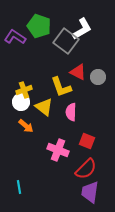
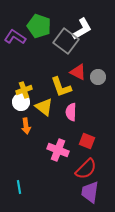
orange arrow: rotated 42 degrees clockwise
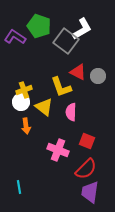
gray circle: moved 1 px up
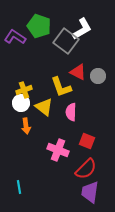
white circle: moved 1 px down
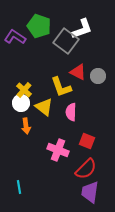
white L-shape: rotated 10 degrees clockwise
yellow cross: rotated 28 degrees counterclockwise
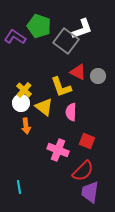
red semicircle: moved 3 px left, 2 px down
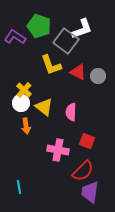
yellow L-shape: moved 10 px left, 22 px up
pink cross: rotated 10 degrees counterclockwise
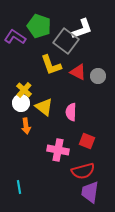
red semicircle: rotated 30 degrees clockwise
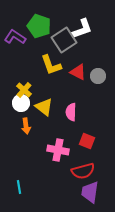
gray square: moved 2 px left, 1 px up; rotated 20 degrees clockwise
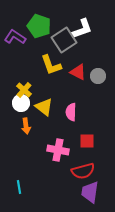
red square: rotated 21 degrees counterclockwise
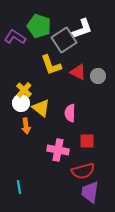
yellow triangle: moved 3 px left, 1 px down
pink semicircle: moved 1 px left, 1 px down
